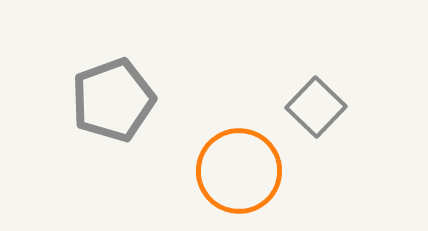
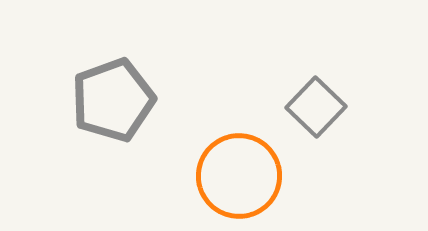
orange circle: moved 5 px down
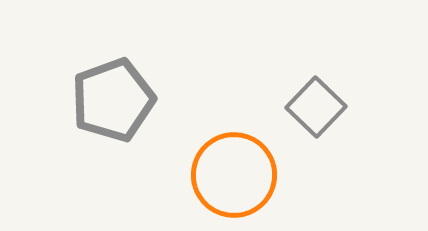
orange circle: moved 5 px left, 1 px up
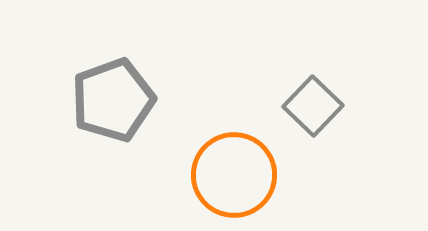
gray square: moved 3 px left, 1 px up
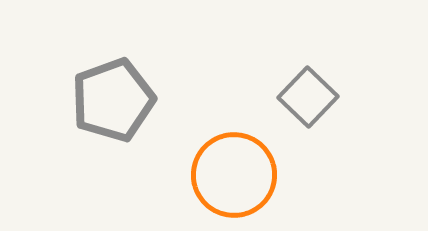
gray square: moved 5 px left, 9 px up
